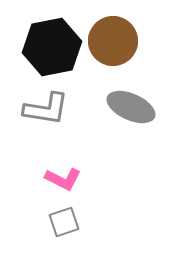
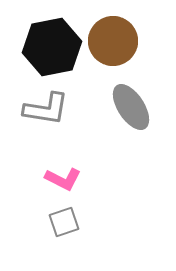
gray ellipse: rotated 33 degrees clockwise
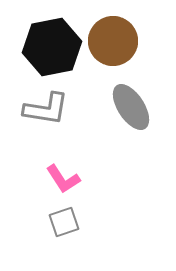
pink L-shape: rotated 30 degrees clockwise
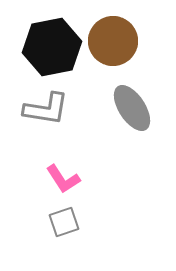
gray ellipse: moved 1 px right, 1 px down
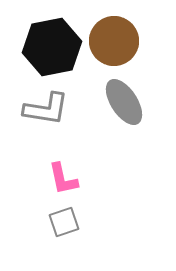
brown circle: moved 1 px right
gray ellipse: moved 8 px left, 6 px up
pink L-shape: rotated 21 degrees clockwise
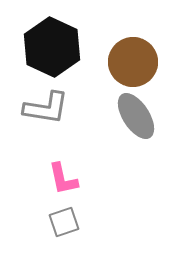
brown circle: moved 19 px right, 21 px down
black hexagon: rotated 24 degrees counterclockwise
gray ellipse: moved 12 px right, 14 px down
gray L-shape: moved 1 px up
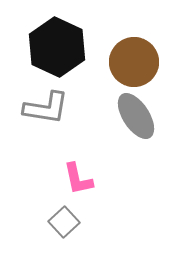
black hexagon: moved 5 px right
brown circle: moved 1 px right
pink L-shape: moved 15 px right
gray square: rotated 24 degrees counterclockwise
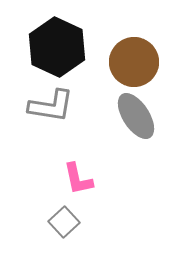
gray L-shape: moved 5 px right, 2 px up
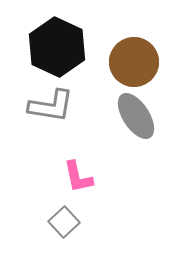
pink L-shape: moved 2 px up
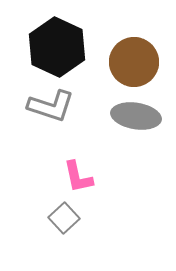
gray L-shape: rotated 9 degrees clockwise
gray ellipse: rotated 48 degrees counterclockwise
gray square: moved 4 px up
